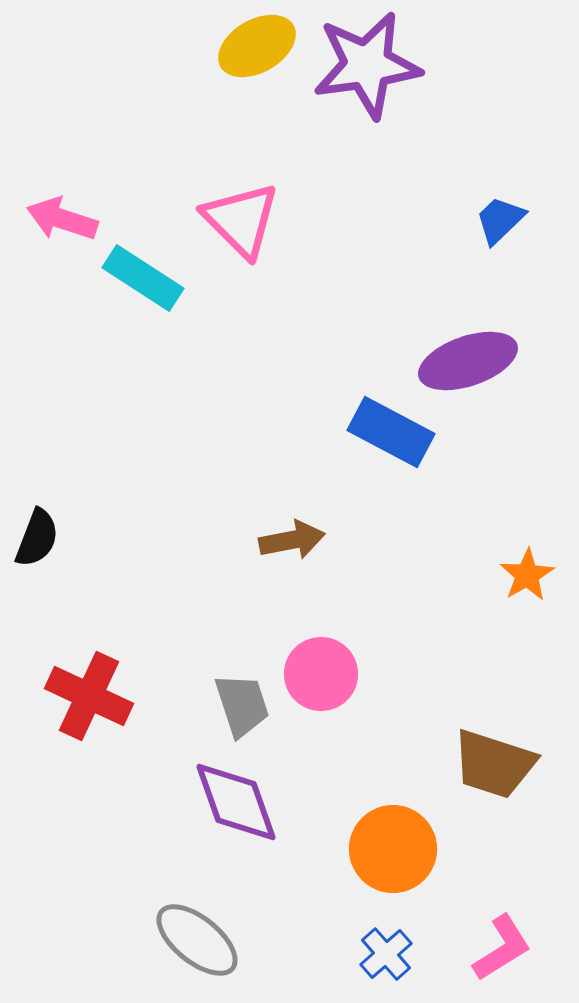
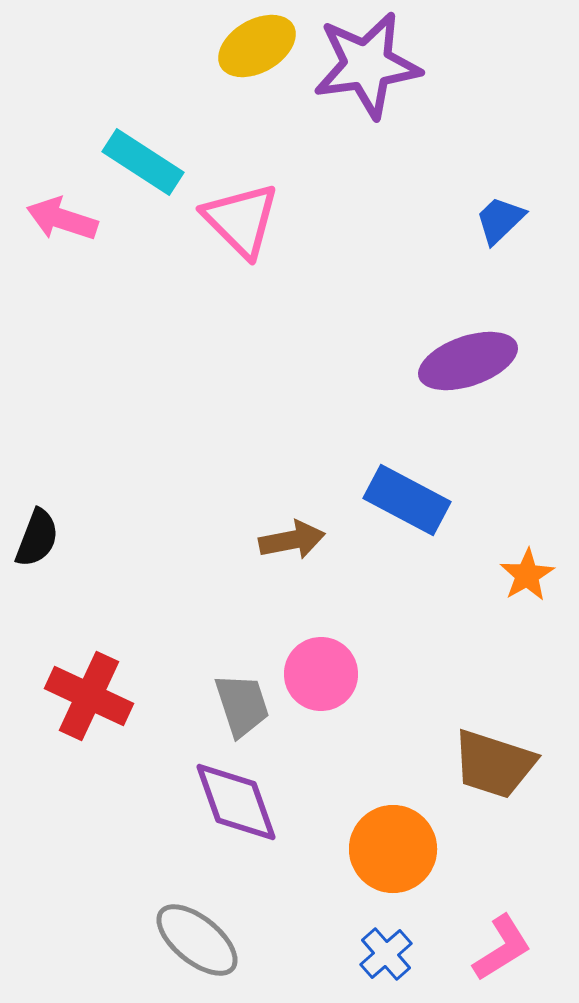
cyan rectangle: moved 116 px up
blue rectangle: moved 16 px right, 68 px down
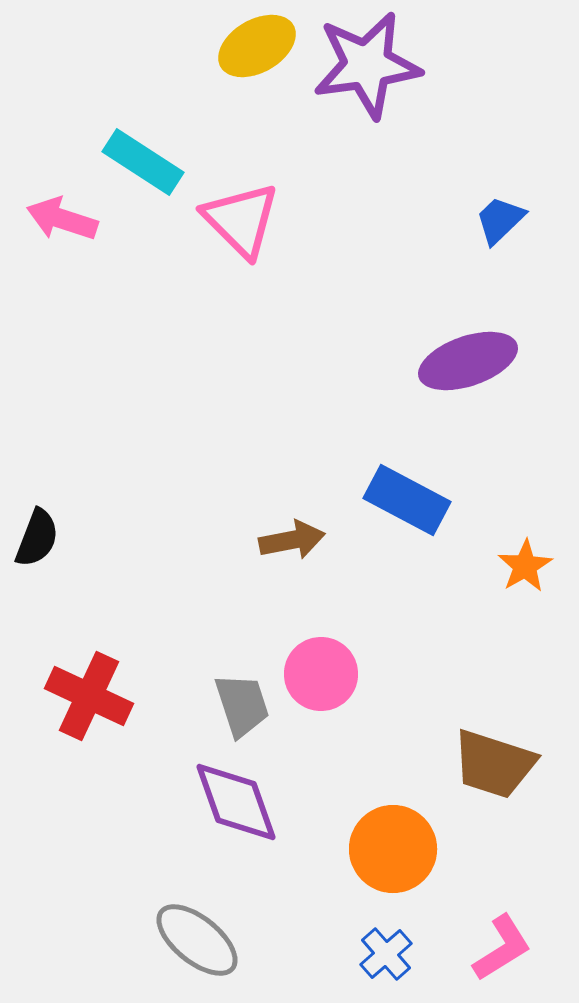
orange star: moved 2 px left, 9 px up
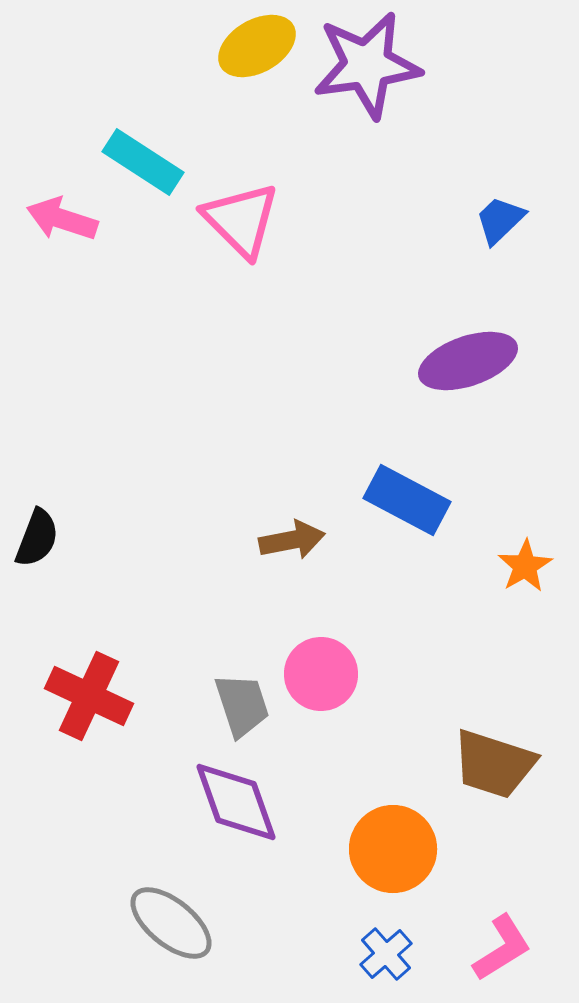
gray ellipse: moved 26 px left, 17 px up
